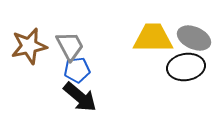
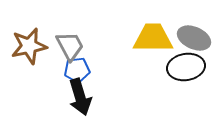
black arrow: rotated 33 degrees clockwise
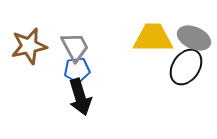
gray trapezoid: moved 5 px right, 1 px down
black ellipse: rotated 48 degrees counterclockwise
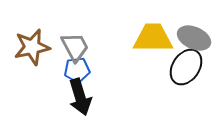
brown star: moved 3 px right, 1 px down
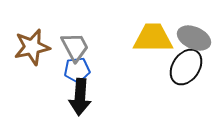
black arrow: rotated 21 degrees clockwise
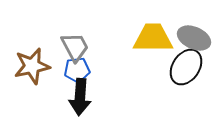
brown star: moved 19 px down
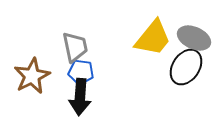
yellow trapezoid: rotated 129 degrees clockwise
gray trapezoid: rotated 16 degrees clockwise
brown star: moved 10 px down; rotated 15 degrees counterclockwise
blue pentagon: moved 4 px right, 2 px down; rotated 15 degrees clockwise
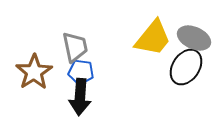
brown star: moved 2 px right, 4 px up; rotated 6 degrees counterclockwise
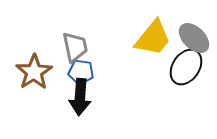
gray ellipse: rotated 20 degrees clockwise
